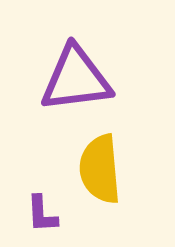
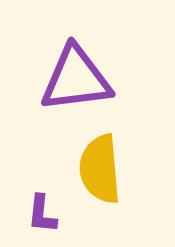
purple L-shape: rotated 9 degrees clockwise
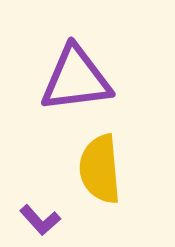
purple L-shape: moved 2 px left, 6 px down; rotated 48 degrees counterclockwise
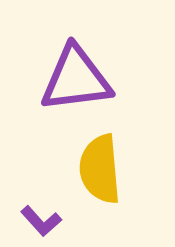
purple L-shape: moved 1 px right, 1 px down
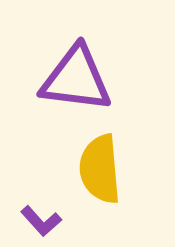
purple triangle: rotated 14 degrees clockwise
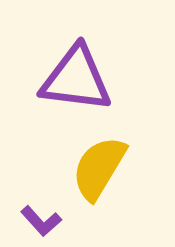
yellow semicircle: moved 1 px left, 1 px up; rotated 36 degrees clockwise
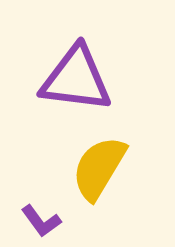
purple L-shape: rotated 6 degrees clockwise
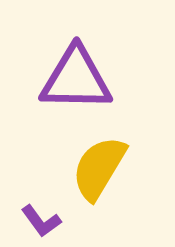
purple triangle: rotated 6 degrees counterclockwise
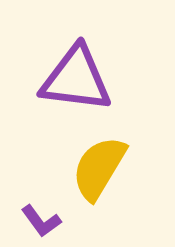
purple triangle: rotated 6 degrees clockwise
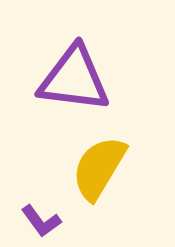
purple triangle: moved 2 px left
